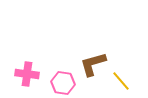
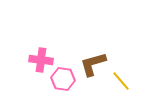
pink cross: moved 14 px right, 14 px up
pink hexagon: moved 4 px up
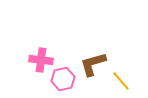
pink hexagon: rotated 20 degrees counterclockwise
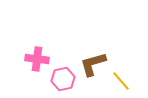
pink cross: moved 4 px left, 1 px up
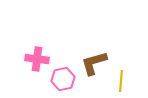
brown L-shape: moved 1 px right, 1 px up
yellow line: rotated 45 degrees clockwise
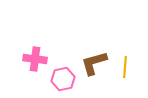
pink cross: moved 2 px left
yellow line: moved 4 px right, 14 px up
